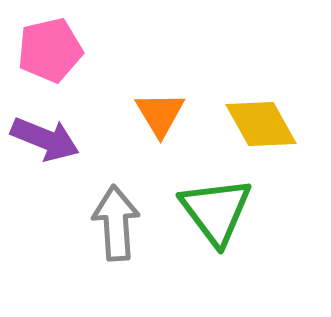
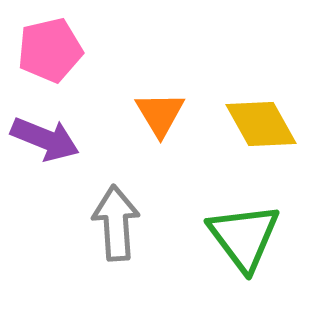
green triangle: moved 28 px right, 26 px down
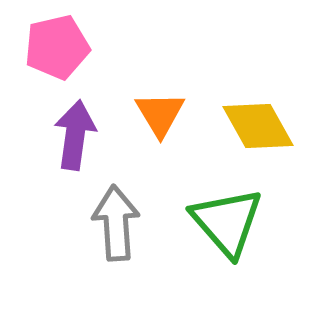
pink pentagon: moved 7 px right, 3 px up
yellow diamond: moved 3 px left, 2 px down
purple arrow: moved 30 px right, 4 px up; rotated 104 degrees counterclockwise
green triangle: moved 17 px left, 15 px up; rotated 4 degrees counterclockwise
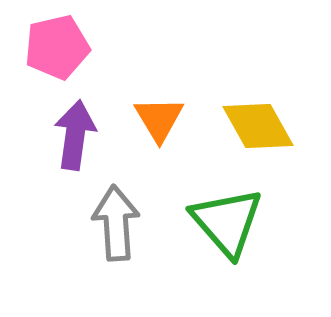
orange triangle: moved 1 px left, 5 px down
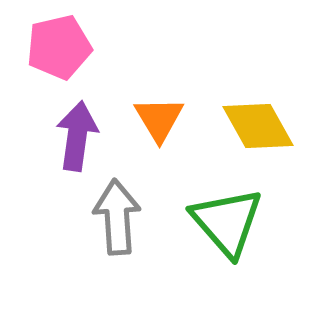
pink pentagon: moved 2 px right
purple arrow: moved 2 px right, 1 px down
gray arrow: moved 1 px right, 6 px up
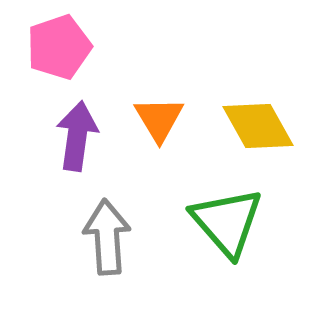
pink pentagon: rotated 6 degrees counterclockwise
gray arrow: moved 10 px left, 20 px down
